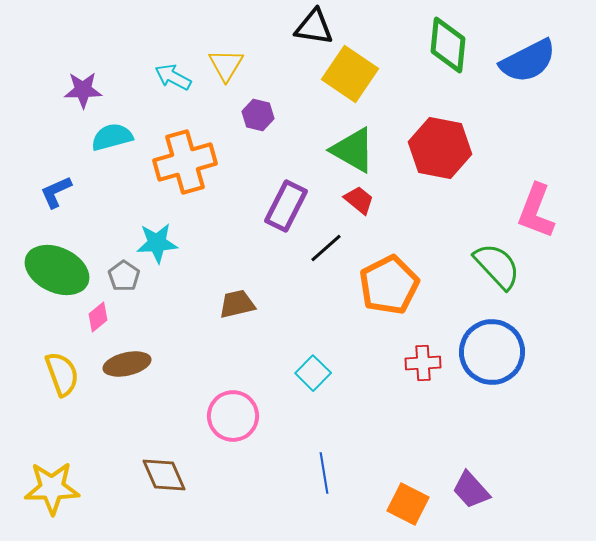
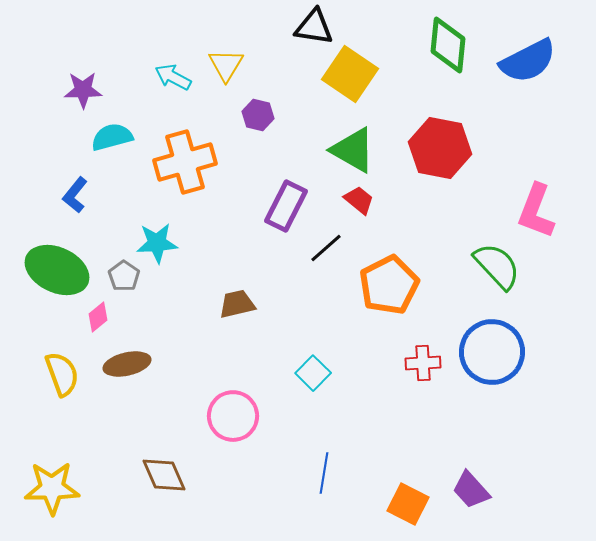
blue L-shape: moved 19 px right, 3 px down; rotated 27 degrees counterclockwise
blue line: rotated 18 degrees clockwise
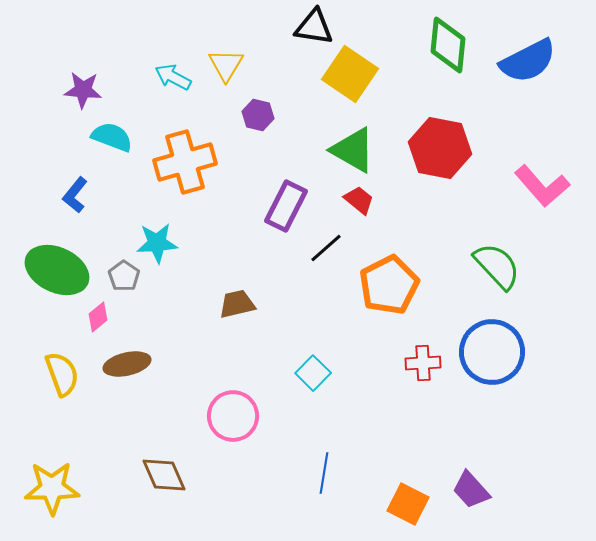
purple star: rotated 6 degrees clockwise
cyan semicircle: rotated 36 degrees clockwise
pink L-shape: moved 6 px right, 25 px up; rotated 62 degrees counterclockwise
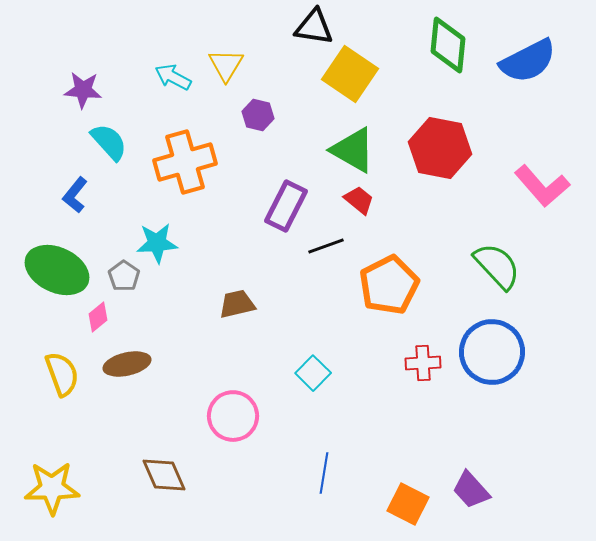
cyan semicircle: moved 3 px left, 5 px down; rotated 27 degrees clockwise
black line: moved 2 px up; rotated 21 degrees clockwise
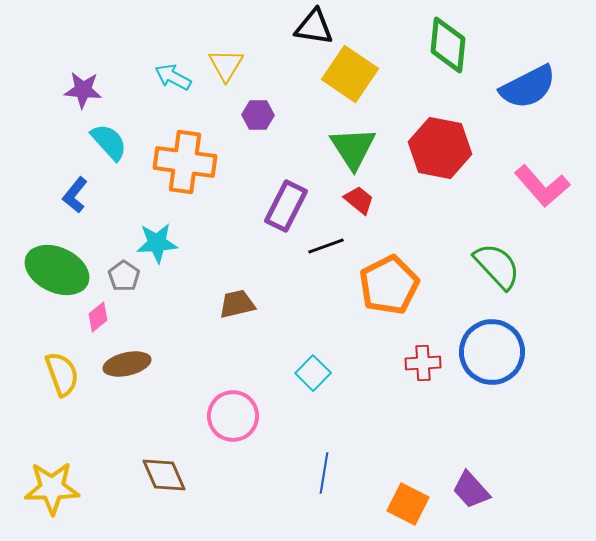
blue semicircle: moved 26 px down
purple hexagon: rotated 12 degrees counterclockwise
green triangle: moved 2 px up; rotated 27 degrees clockwise
orange cross: rotated 24 degrees clockwise
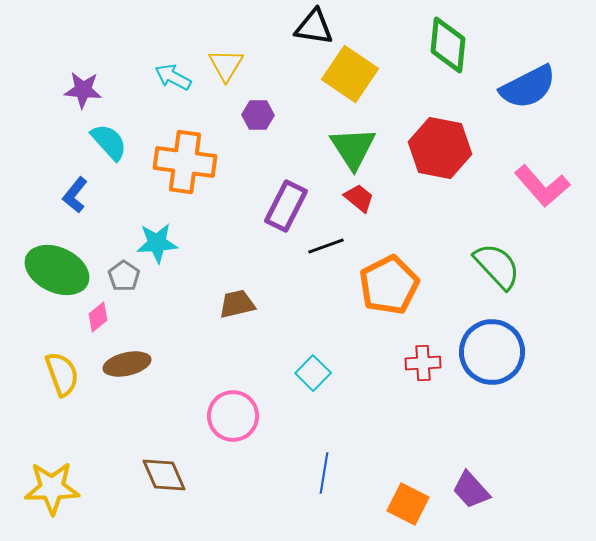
red trapezoid: moved 2 px up
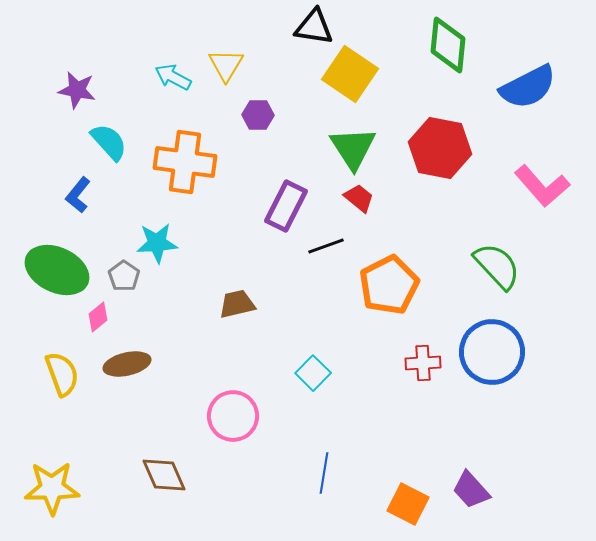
purple star: moved 6 px left; rotated 6 degrees clockwise
blue L-shape: moved 3 px right
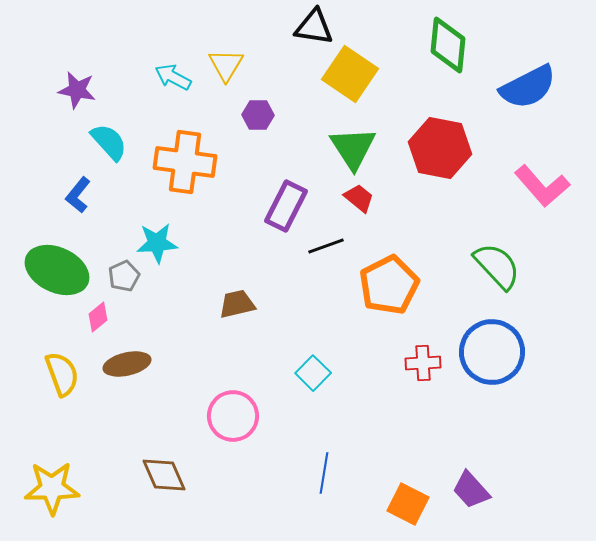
gray pentagon: rotated 12 degrees clockwise
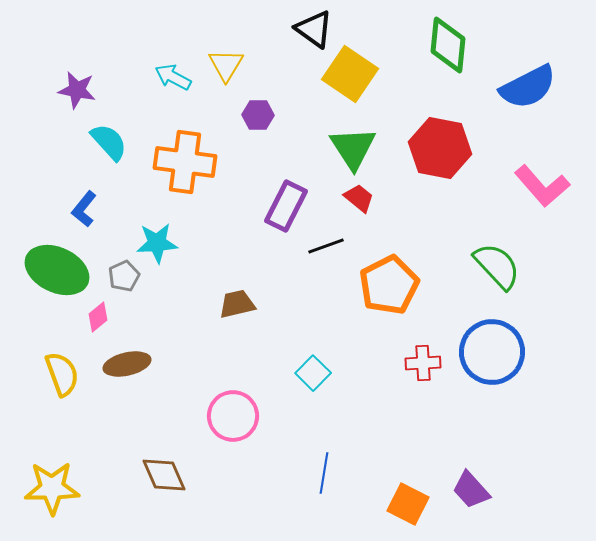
black triangle: moved 2 px down; rotated 27 degrees clockwise
blue L-shape: moved 6 px right, 14 px down
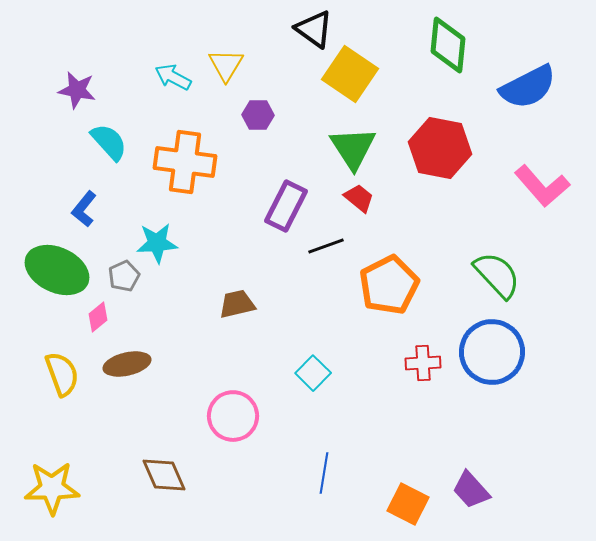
green semicircle: moved 9 px down
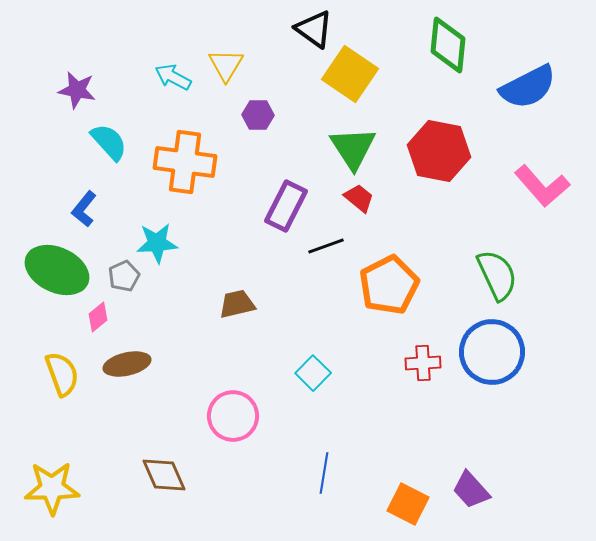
red hexagon: moved 1 px left, 3 px down
green semicircle: rotated 18 degrees clockwise
